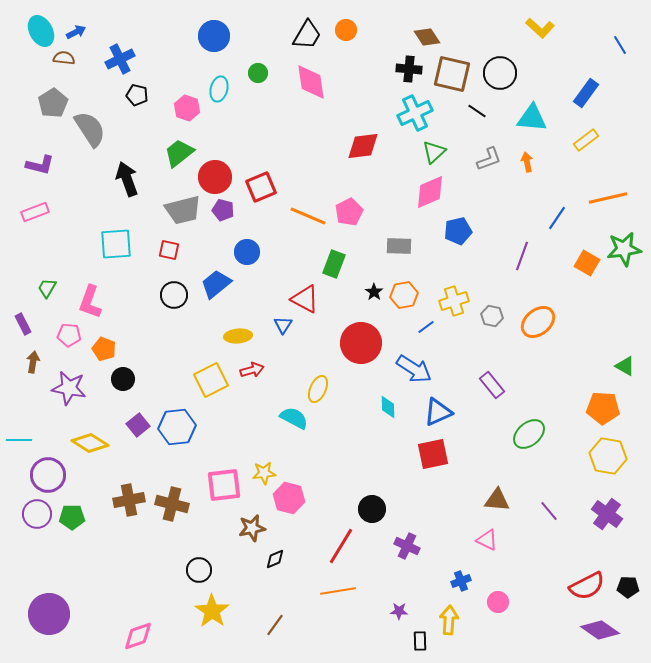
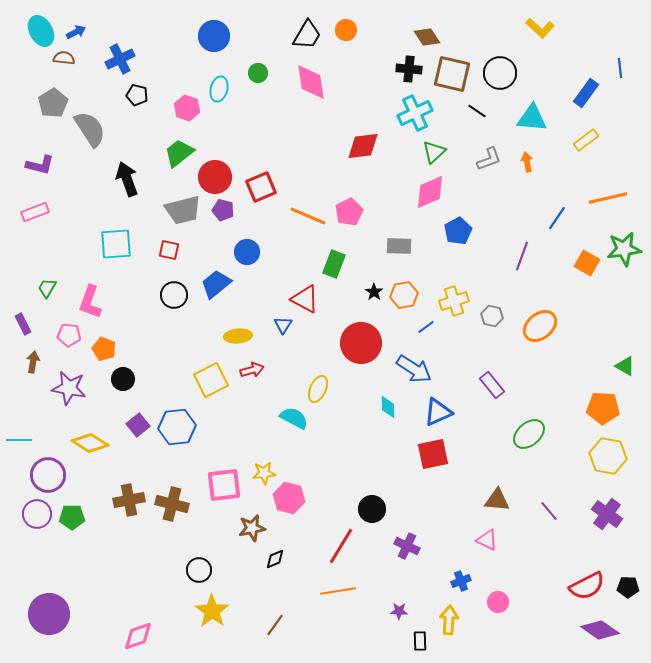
blue line at (620, 45): moved 23 px down; rotated 24 degrees clockwise
blue pentagon at (458, 231): rotated 16 degrees counterclockwise
orange ellipse at (538, 322): moved 2 px right, 4 px down
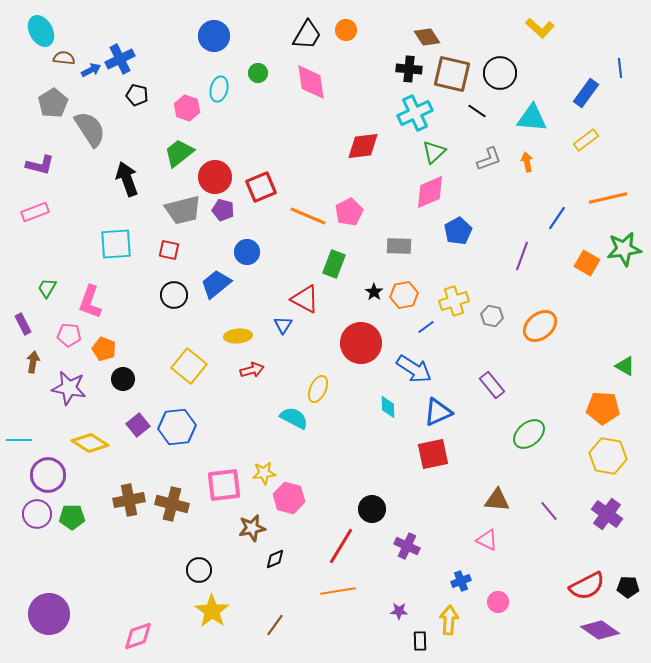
blue arrow at (76, 32): moved 15 px right, 38 px down
yellow square at (211, 380): moved 22 px left, 14 px up; rotated 24 degrees counterclockwise
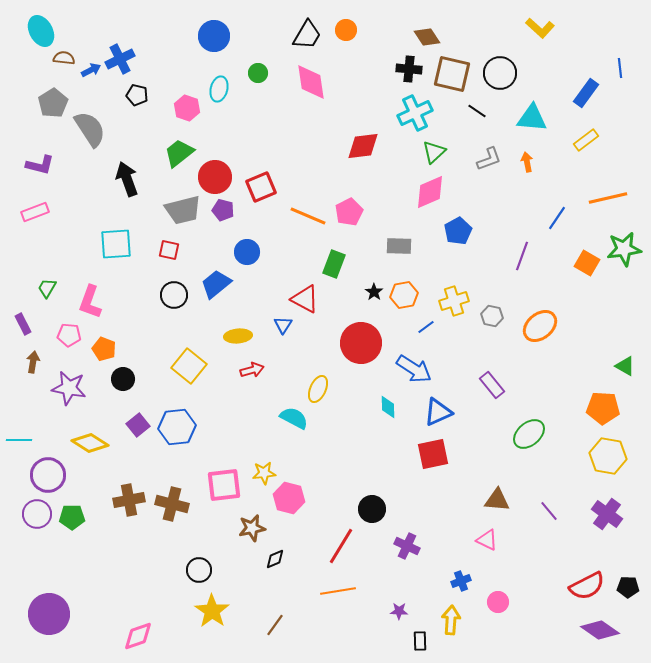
yellow arrow at (449, 620): moved 2 px right
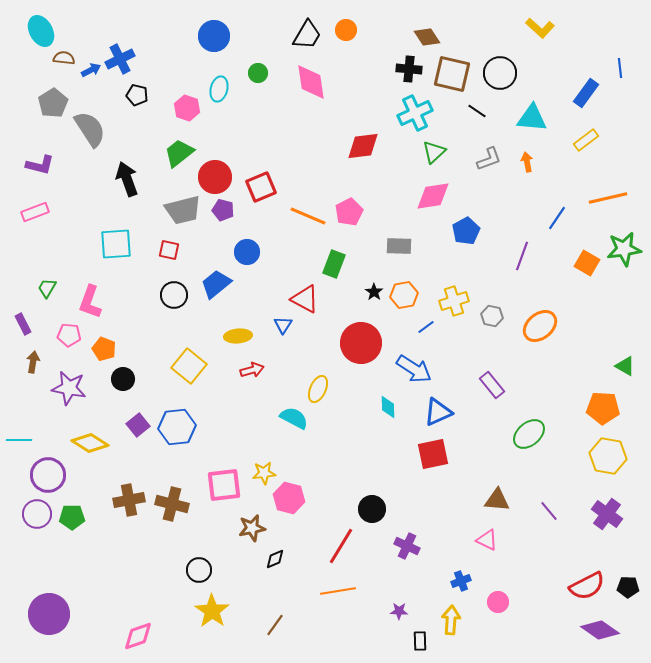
pink diamond at (430, 192): moved 3 px right, 4 px down; rotated 15 degrees clockwise
blue pentagon at (458, 231): moved 8 px right
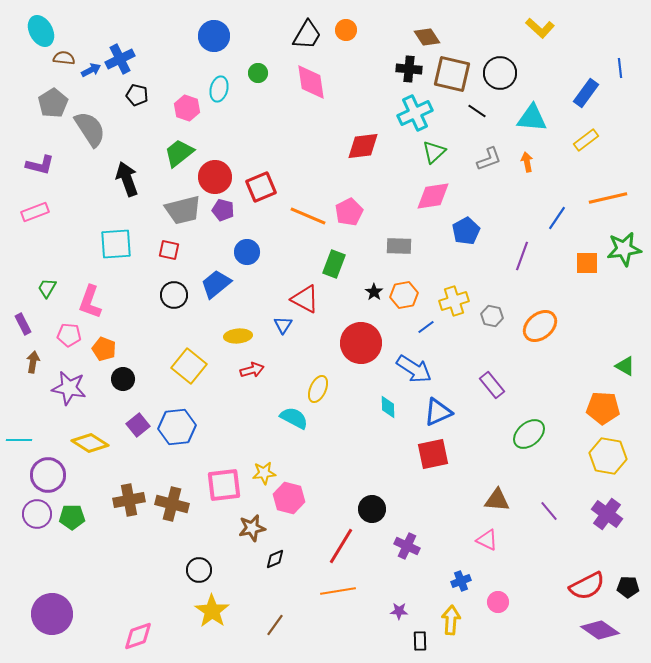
orange square at (587, 263): rotated 30 degrees counterclockwise
purple circle at (49, 614): moved 3 px right
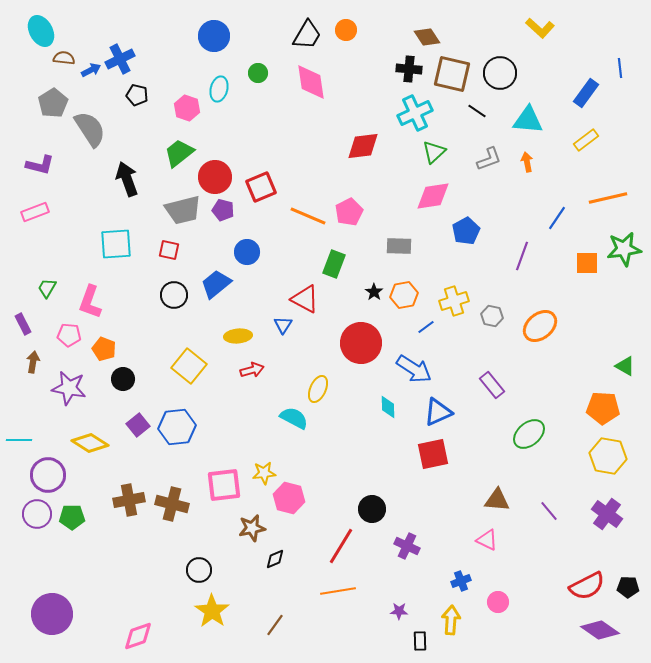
cyan triangle at (532, 118): moved 4 px left, 2 px down
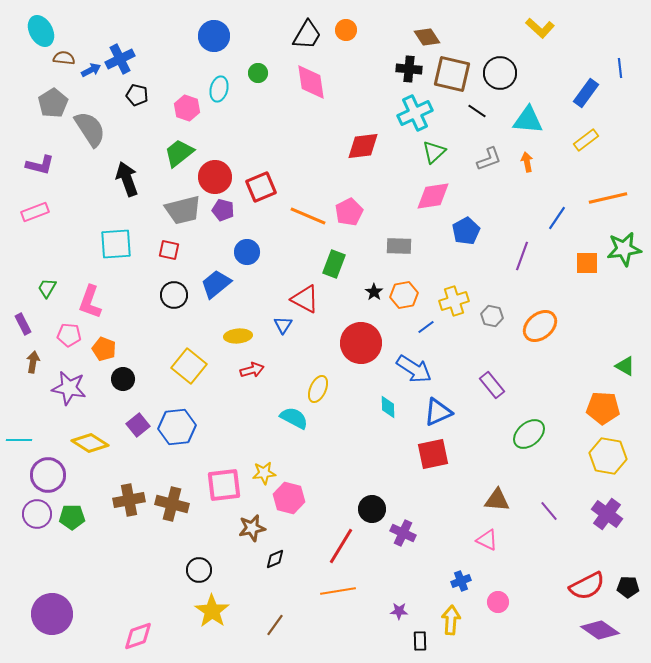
purple cross at (407, 546): moved 4 px left, 13 px up
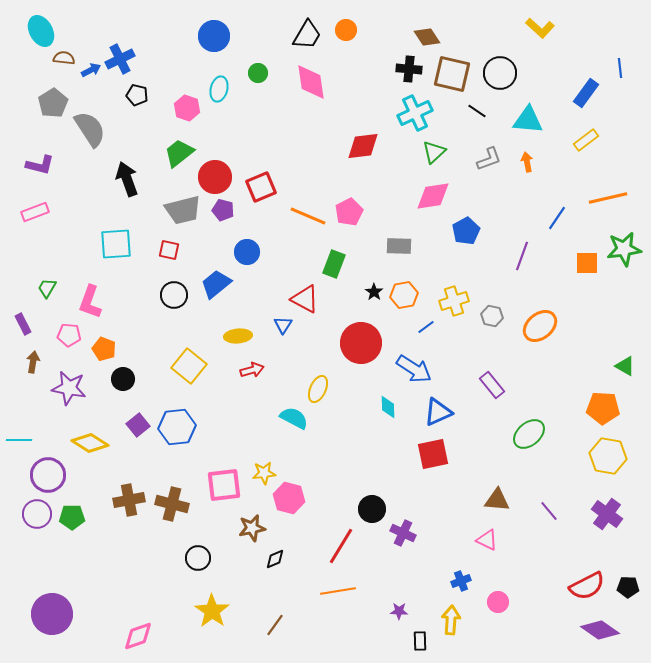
black circle at (199, 570): moved 1 px left, 12 px up
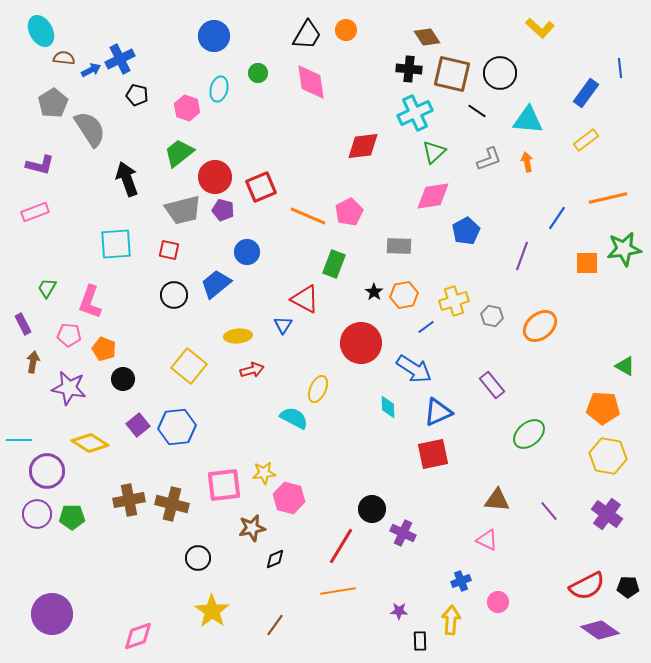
purple circle at (48, 475): moved 1 px left, 4 px up
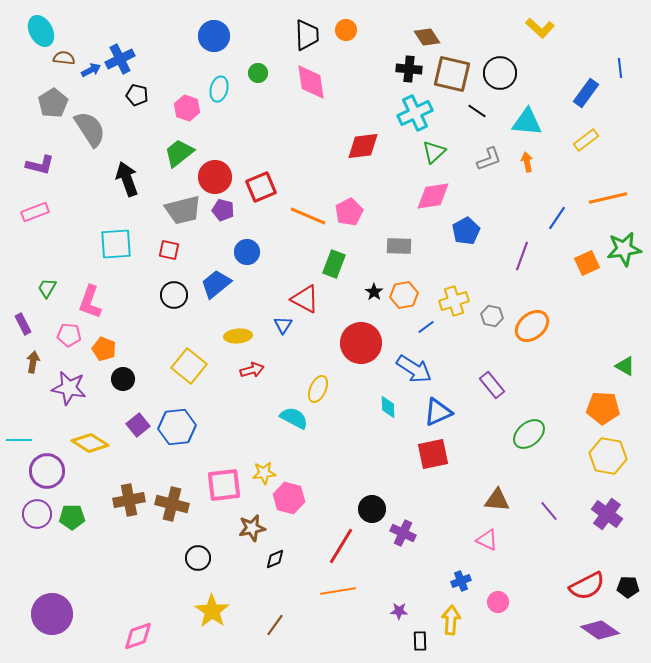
black trapezoid at (307, 35): rotated 32 degrees counterclockwise
cyan triangle at (528, 120): moved 1 px left, 2 px down
orange square at (587, 263): rotated 25 degrees counterclockwise
orange ellipse at (540, 326): moved 8 px left
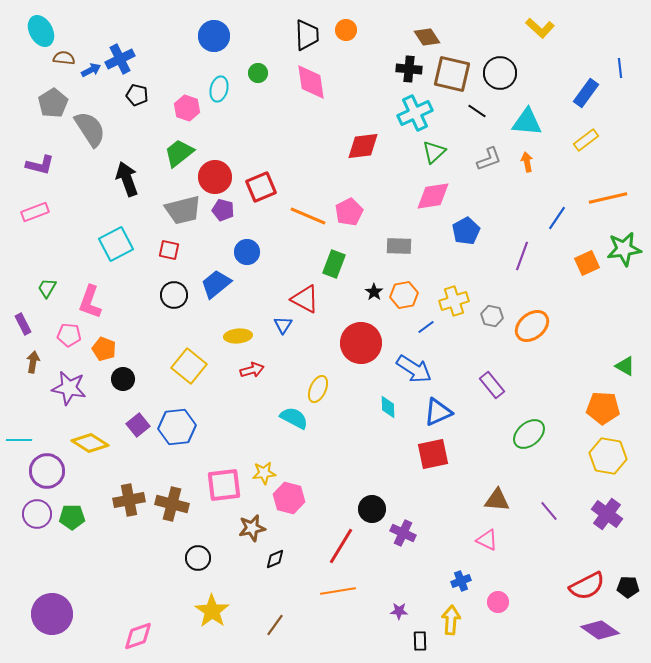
cyan square at (116, 244): rotated 24 degrees counterclockwise
